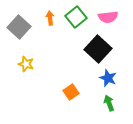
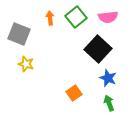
gray square: moved 7 px down; rotated 20 degrees counterclockwise
orange square: moved 3 px right, 1 px down
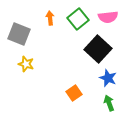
green square: moved 2 px right, 2 px down
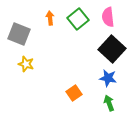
pink semicircle: rotated 90 degrees clockwise
black square: moved 14 px right
blue star: rotated 12 degrees counterclockwise
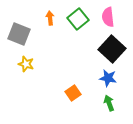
orange square: moved 1 px left
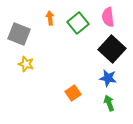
green square: moved 4 px down
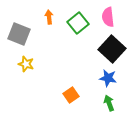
orange arrow: moved 1 px left, 1 px up
orange square: moved 2 px left, 2 px down
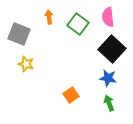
green square: moved 1 px down; rotated 15 degrees counterclockwise
